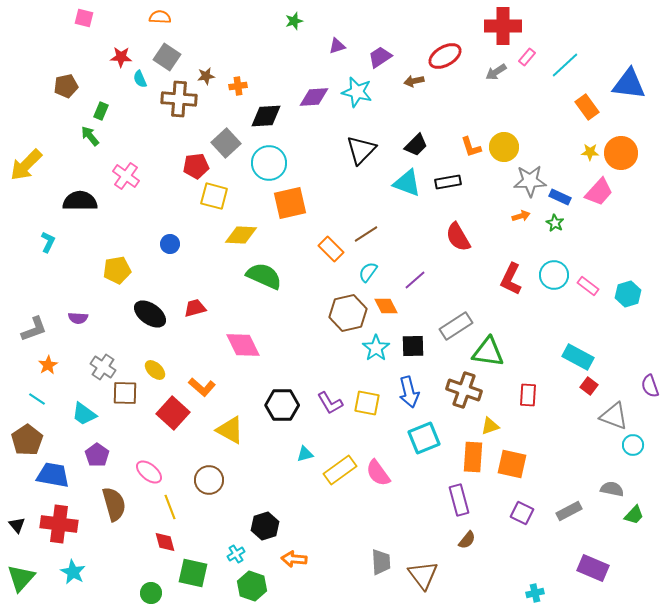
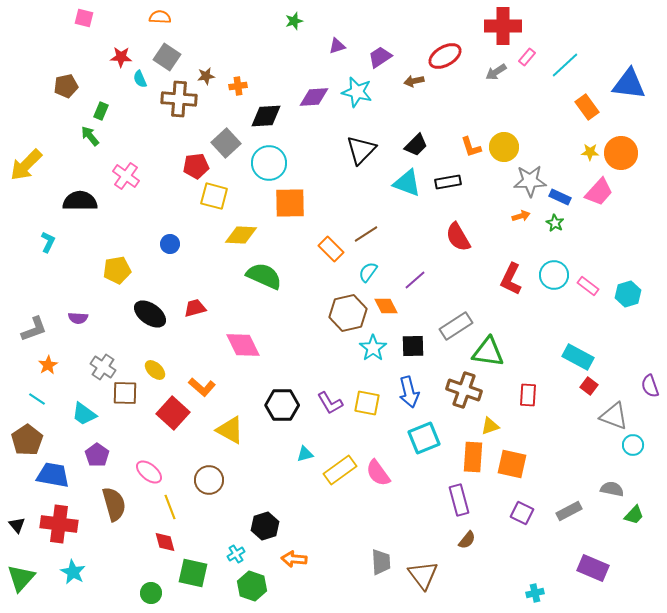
orange square at (290, 203): rotated 12 degrees clockwise
cyan star at (376, 348): moved 3 px left
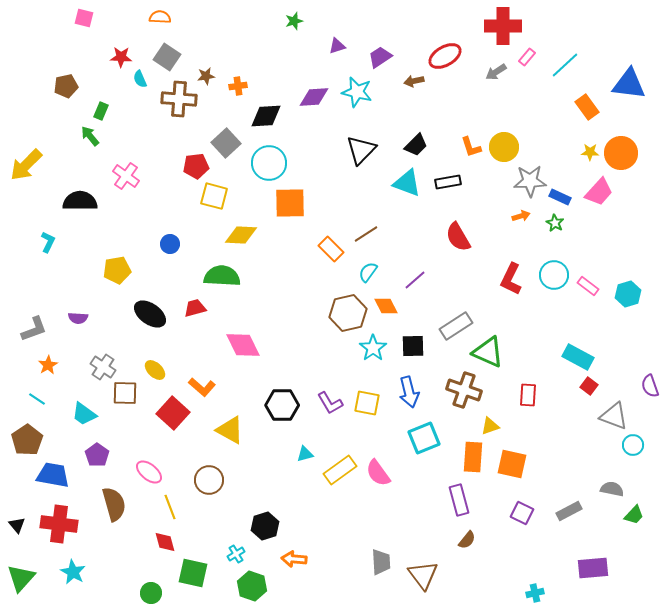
green semicircle at (264, 276): moved 42 px left; rotated 21 degrees counterclockwise
green triangle at (488, 352): rotated 16 degrees clockwise
purple rectangle at (593, 568): rotated 28 degrees counterclockwise
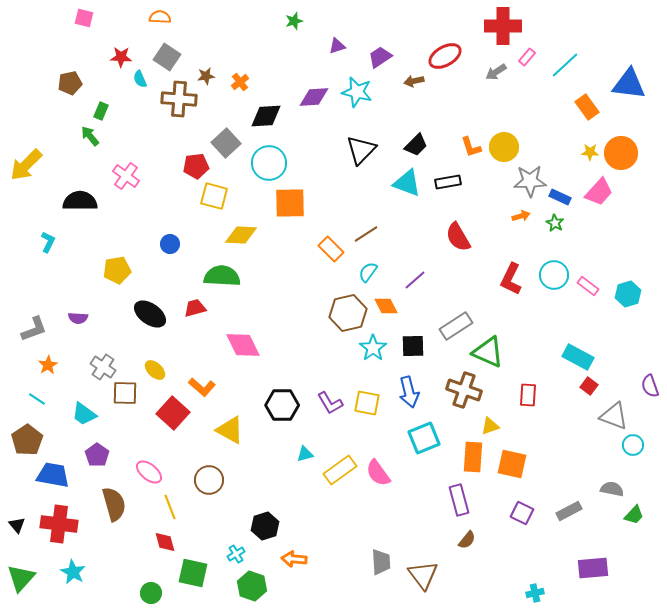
brown pentagon at (66, 86): moved 4 px right, 3 px up
orange cross at (238, 86): moved 2 px right, 4 px up; rotated 30 degrees counterclockwise
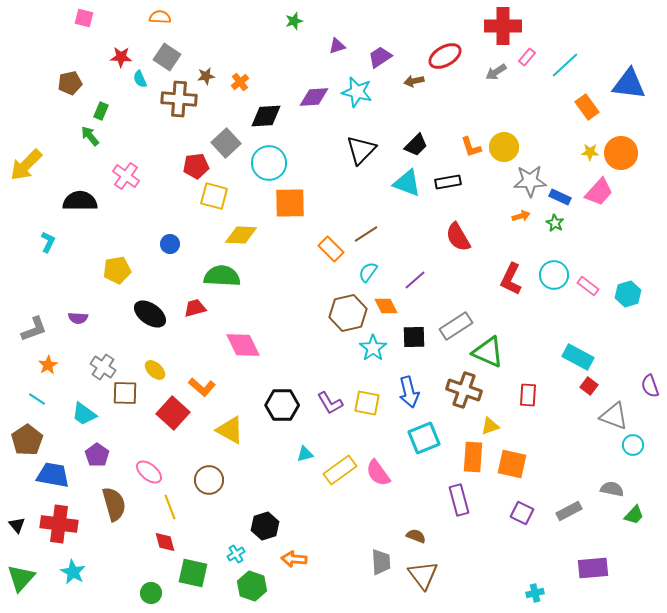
black square at (413, 346): moved 1 px right, 9 px up
brown semicircle at (467, 540): moved 51 px left, 4 px up; rotated 108 degrees counterclockwise
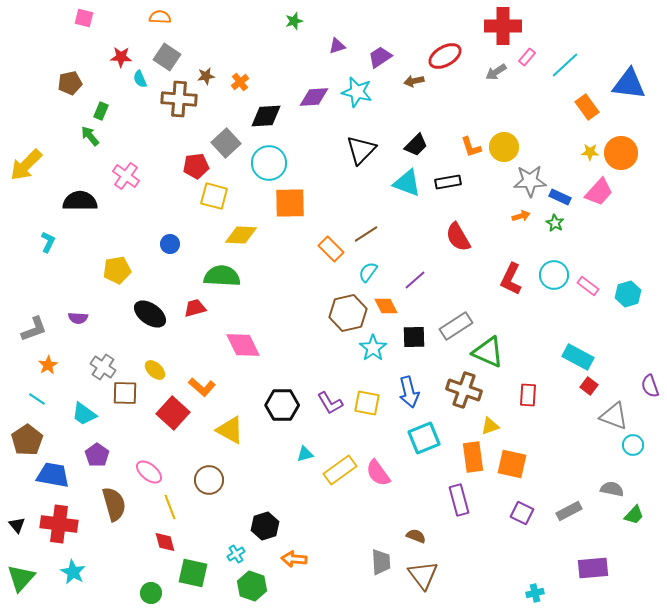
orange rectangle at (473, 457): rotated 12 degrees counterclockwise
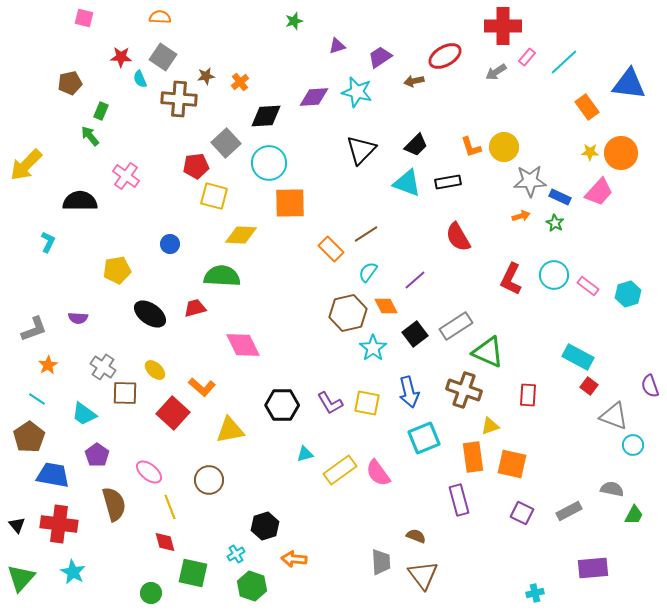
gray square at (167, 57): moved 4 px left
cyan line at (565, 65): moved 1 px left, 3 px up
black square at (414, 337): moved 1 px right, 3 px up; rotated 35 degrees counterclockwise
yellow triangle at (230, 430): rotated 40 degrees counterclockwise
brown pentagon at (27, 440): moved 2 px right, 3 px up
green trapezoid at (634, 515): rotated 15 degrees counterclockwise
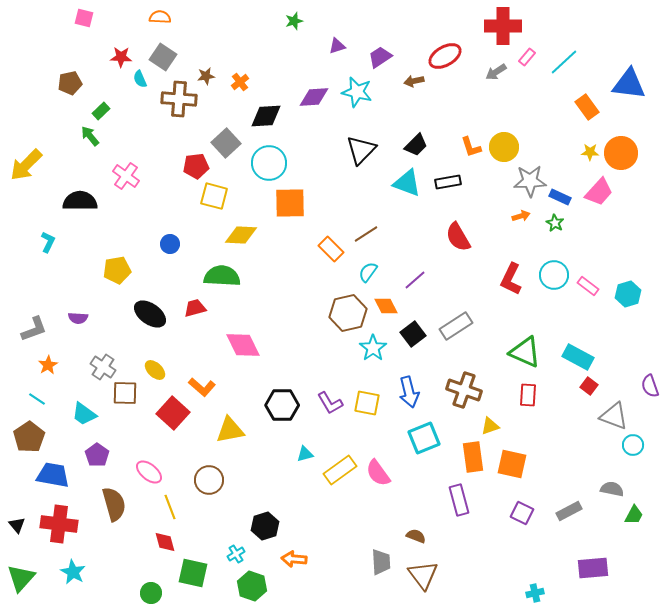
green rectangle at (101, 111): rotated 24 degrees clockwise
black square at (415, 334): moved 2 px left
green triangle at (488, 352): moved 37 px right
